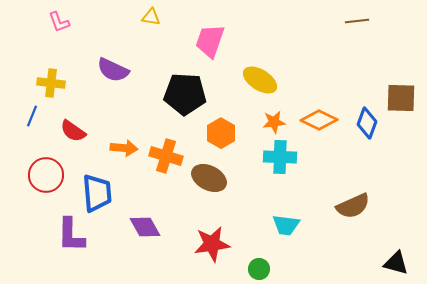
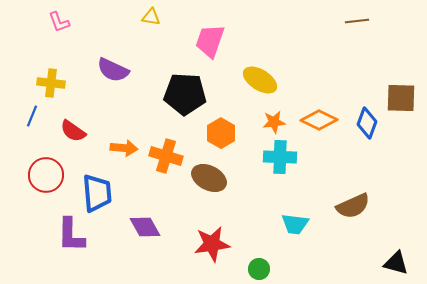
cyan trapezoid: moved 9 px right, 1 px up
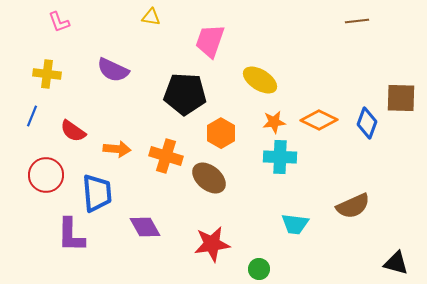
yellow cross: moved 4 px left, 9 px up
orange arrow: moved 7 px left, 1 px down
brown ellipse: rotated 12 degrees clockwise
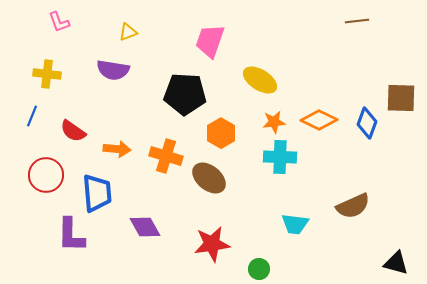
yellow triangle: moved 23 px left, 15 px down; rotated 30 degrees counterclockwise
purple semicircle: rotated 16 degrees counterclockwise
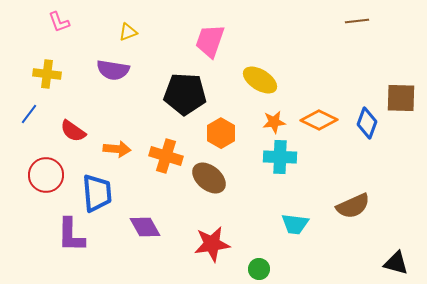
blue line: moved 3 px left, 2 px up; rotated 15 degrees clockwise
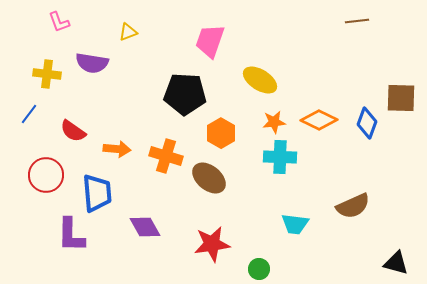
purple semicircle: moved 21 px left, 7 px up
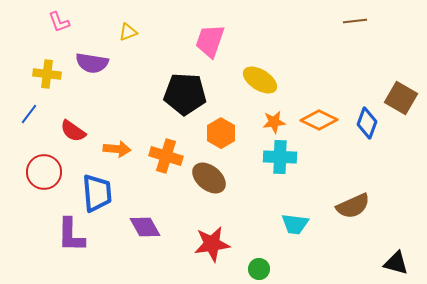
brown line: moved 2 px left
brown square: rotated 28 degrees clockwise
red circle: moved 2 px left, 3 px up
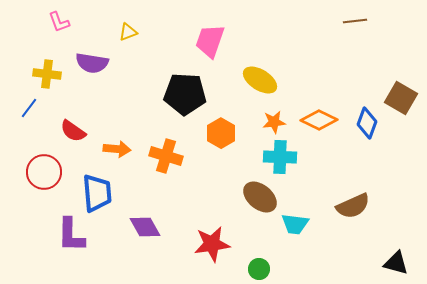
blue line: moved 6 px up
brown ellipse: moved 51 px right, 19 px down
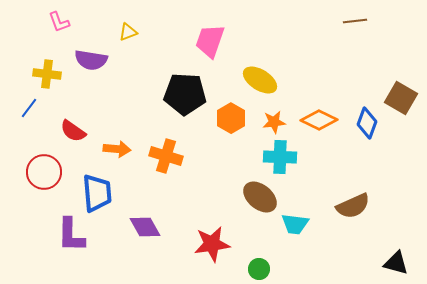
purple semicircle: moved 1 px left, 3 px up
orange hexagon: moved 10 px right, 15 px up
